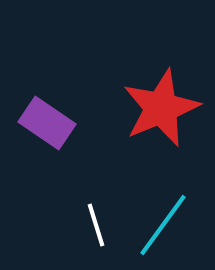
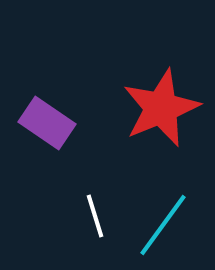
white line: moved 1 px left, 9 px up
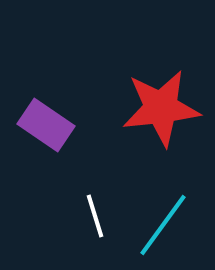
red star: rotated 16 degrees clockwise
purple rectangle: moved 1 px left, 2 px down
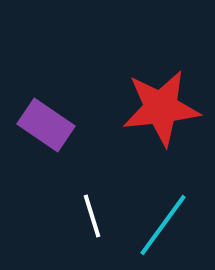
white line: moved 3 px left
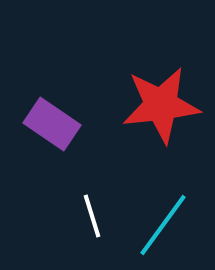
red star: moved 3 px up
purple rectangle: moved 6 px right, 1 px up
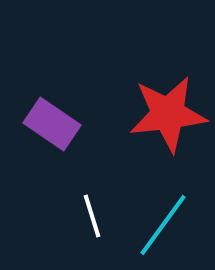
red star: moved 7 px right, 9 px down
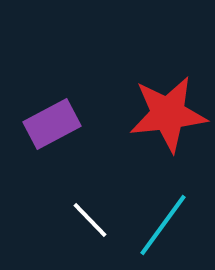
purple rectangle: rotated 62 degrees counterclockwise
white line: moved 2 px left, 4 px down; rotated 27 degrees counterclockwise
